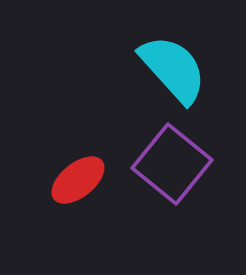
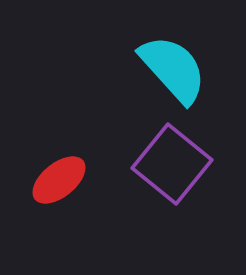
red ellipse: moved 19 px left
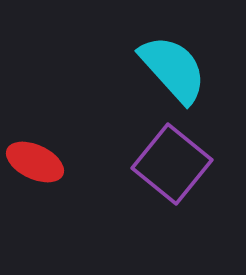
red ellipse: moved 24 px left, 18 px up; rotated 64 degrees clockwise
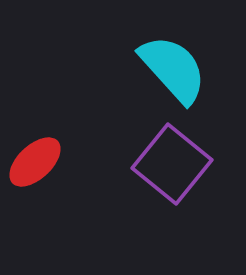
red ellipse: rotated 68 degrees counterclockwise
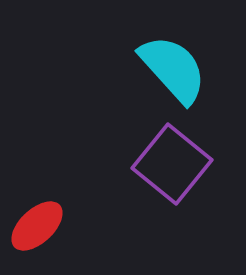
red ellipse: moved 2 px right, 64 px down
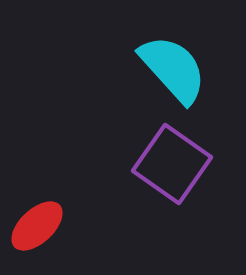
purple square: rotated 4 degrees counterclockwise
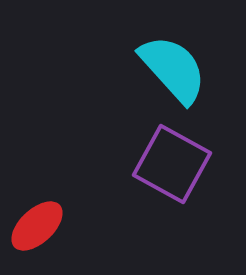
purple square: rotated 6 degrees counterclockwise
